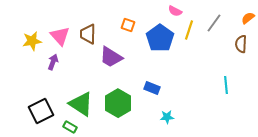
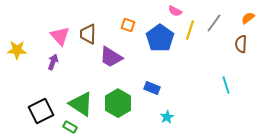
yellow line: moved 1 px right
yellow star: moved 15 px left, 9 px down; rotated 12 degrees clockwise
cyan line: rotated 12 degrees counterclockwise
cyan star: rotated 24 degrees counterclockwise
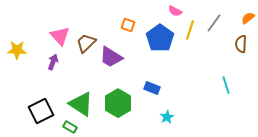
brown trapezoid: moved 2 px left, 9 px down; rotated 45 degrees clockwise
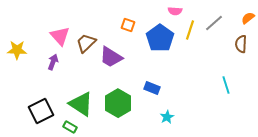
pink semicircle: rotated 24 degrees counterclockwise
gray line: rotated 12 degrees clockwise
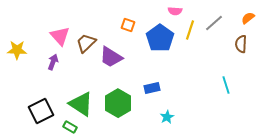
blue rectangle: rotated 35 degrees counterclockwise
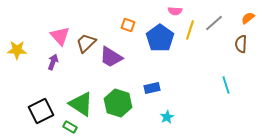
green hexagon: rotated 12 degrees counterclockwise
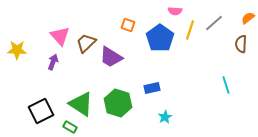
cyan star: moved 2 px left
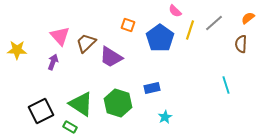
pink semicircle: rotated 40 degrees clockwise
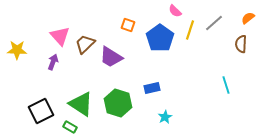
brown trapezoid: moved 1 px left, 1 px down
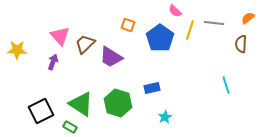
gray line: rotated 48 degrees clockwise
